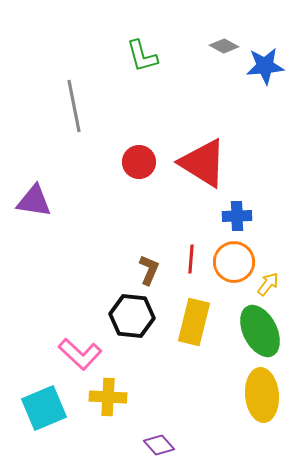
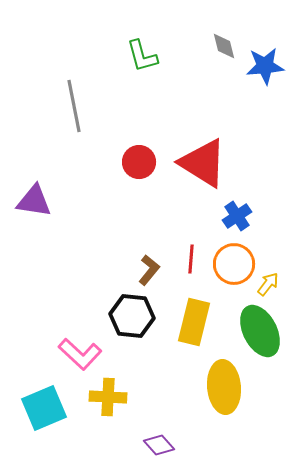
gray diamond: rotated 48 degrees clockwise
blue cross: rotated 32 degrees counterclockwise
orange circle: moved 2 px down
brown L-shape: rotated 16 degrees clockwise
yellow ellipse: moved 38 px left, 8 px up
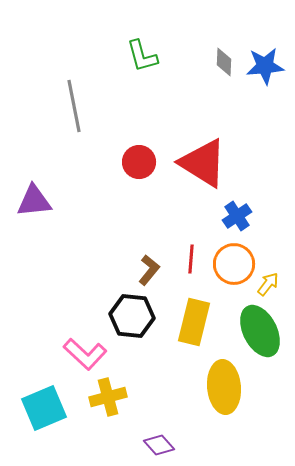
gray diamond: moved 16 px down; rotated 16 degrees clockwise
purple triangle: rotated 15 degrees counterclockwise
pink L-shape: moved 5 px right
yellow cross: rotated 18 degrees counterclockwise
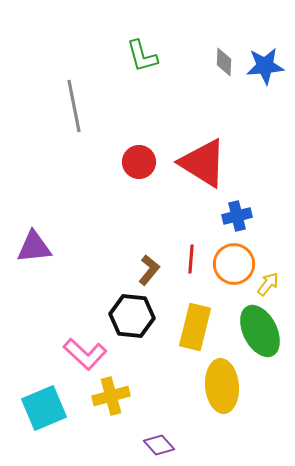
purple triangle: moved 46 px down
blue cross: rotated 20 degrees clockwise
yellow rectangle: moved 1 px right, 5 px down
yellow ellipse: moved 2 px left, 1 px up
yellow cross: moved 3 px right, 1 px up
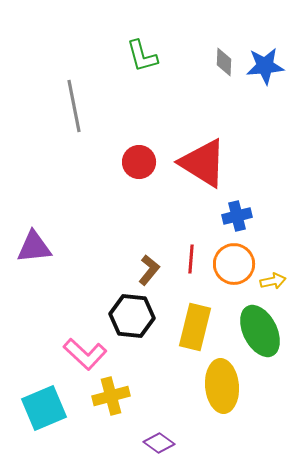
yellow arrow: moved 5 px right, 3 px up; rotated 40 degrees clockwise
purple diamond: moved 2 px up; rotated 12 degrees counterclockwise
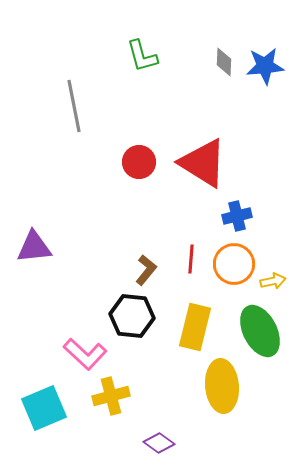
brown L-shape: moved 3 px left
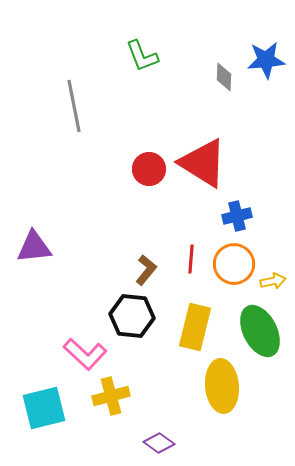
green L-shape: rotated 6 degrees counterclockwise
gray diamond: moved 15 px down
blue star: moved 1 px right, 6 px up
red circle: moved 10 px right, 7 px down
cyan square: rotated 9 degrees clockwise
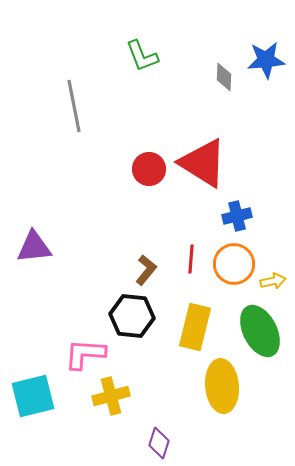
pink L-shape: rotated 141 degrees clockwise
cyan square: moved 11 px left, 12 px up
purple diamond: rotated 72 degrees clockwise
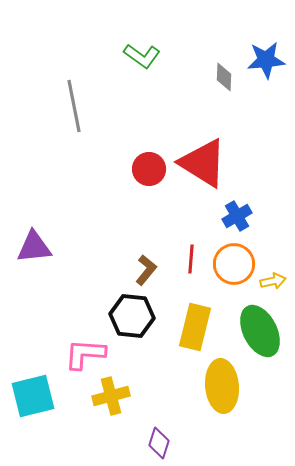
green L-shape: rotated 33 degrees counterclockwise
blue cross: rotated 16 degrees counterclockwise
